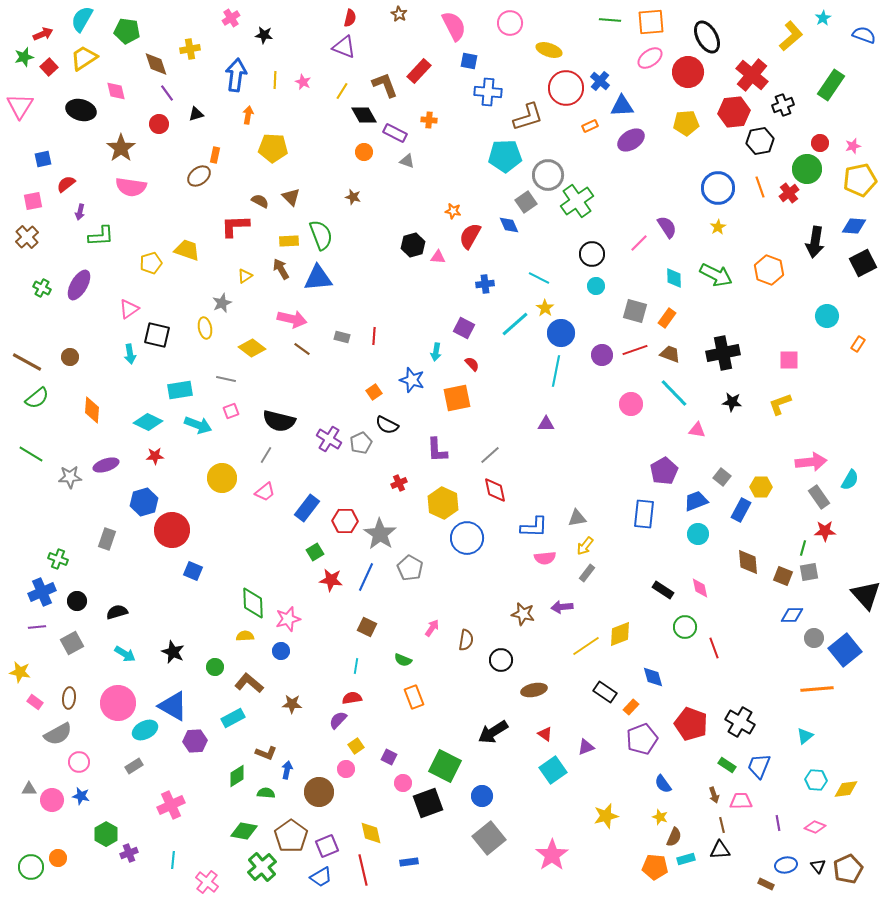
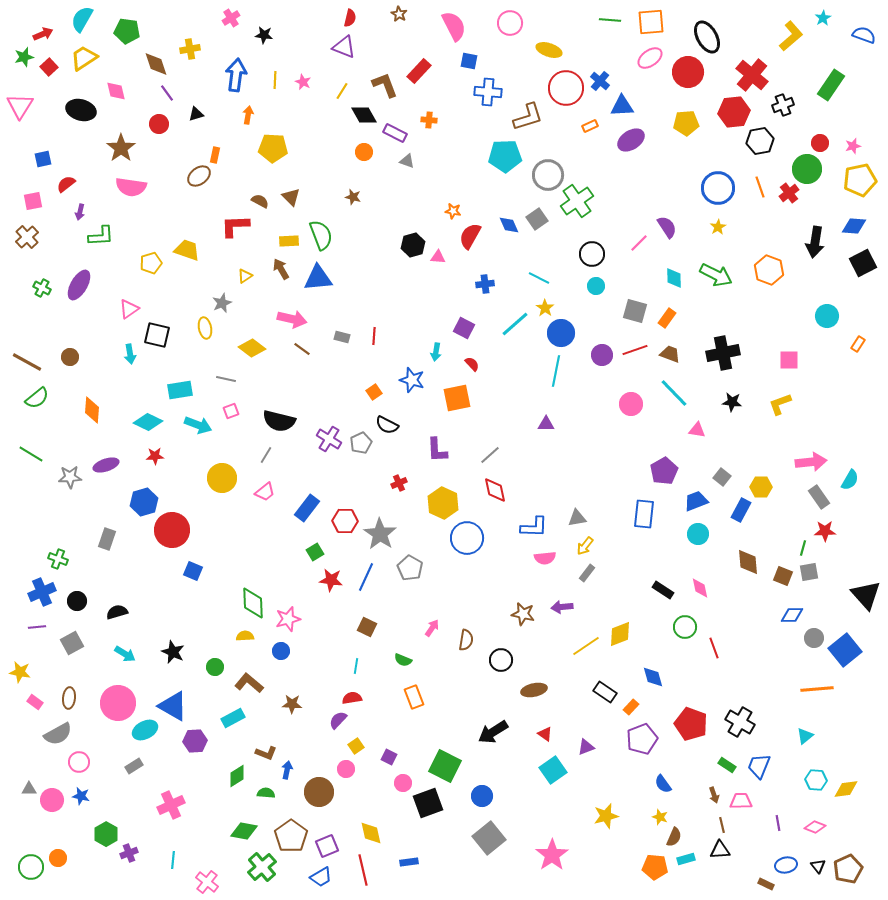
gray square at (526, 202): moved 11 px right, 17 px down
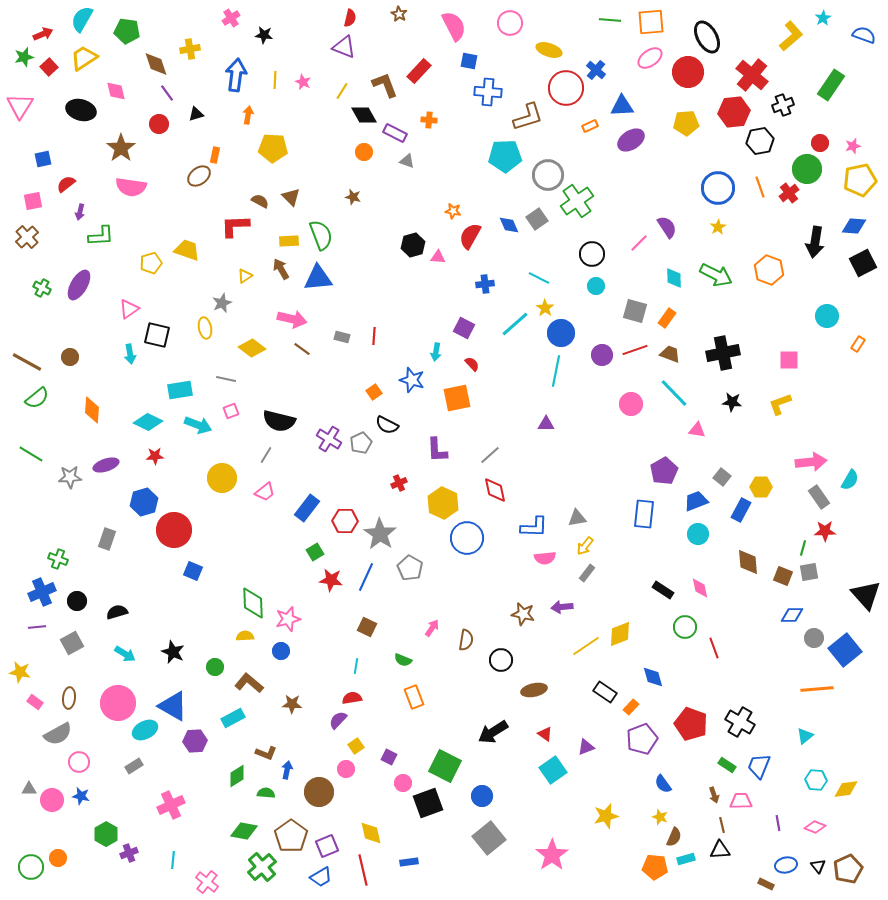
blue cross at (600, 81): moved 4 px left, 11 px up
red circle at (172, 530): moved 2 px right
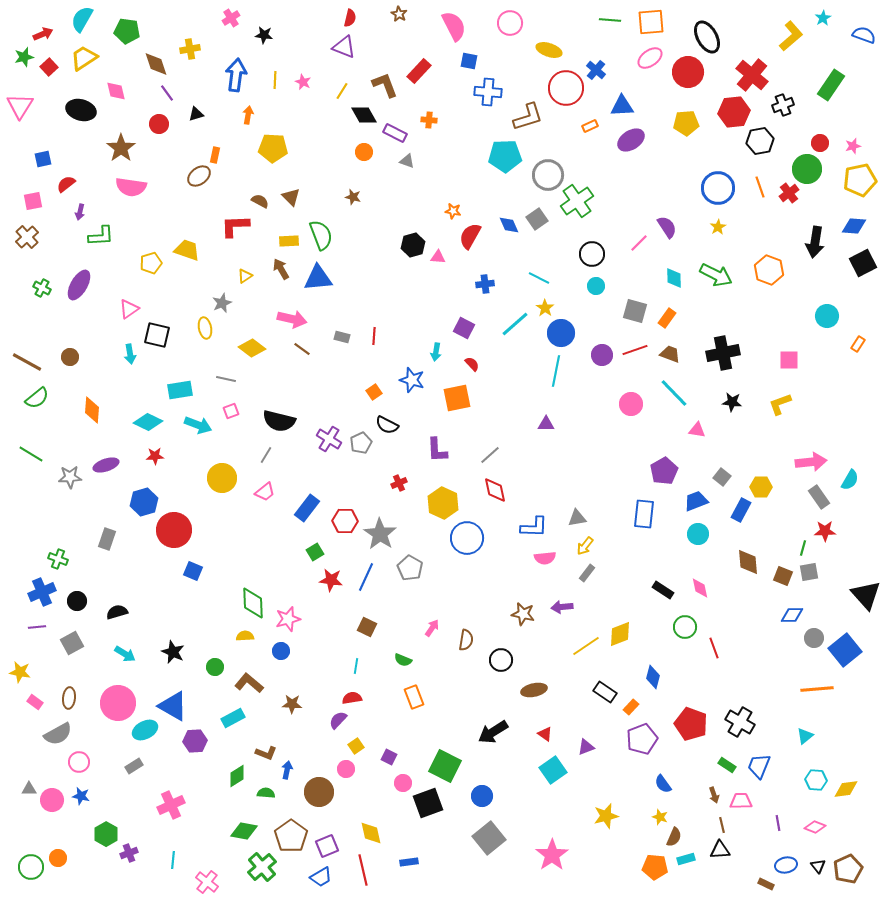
blue diamond at (653, 677): rotated 30 degrees clockwise
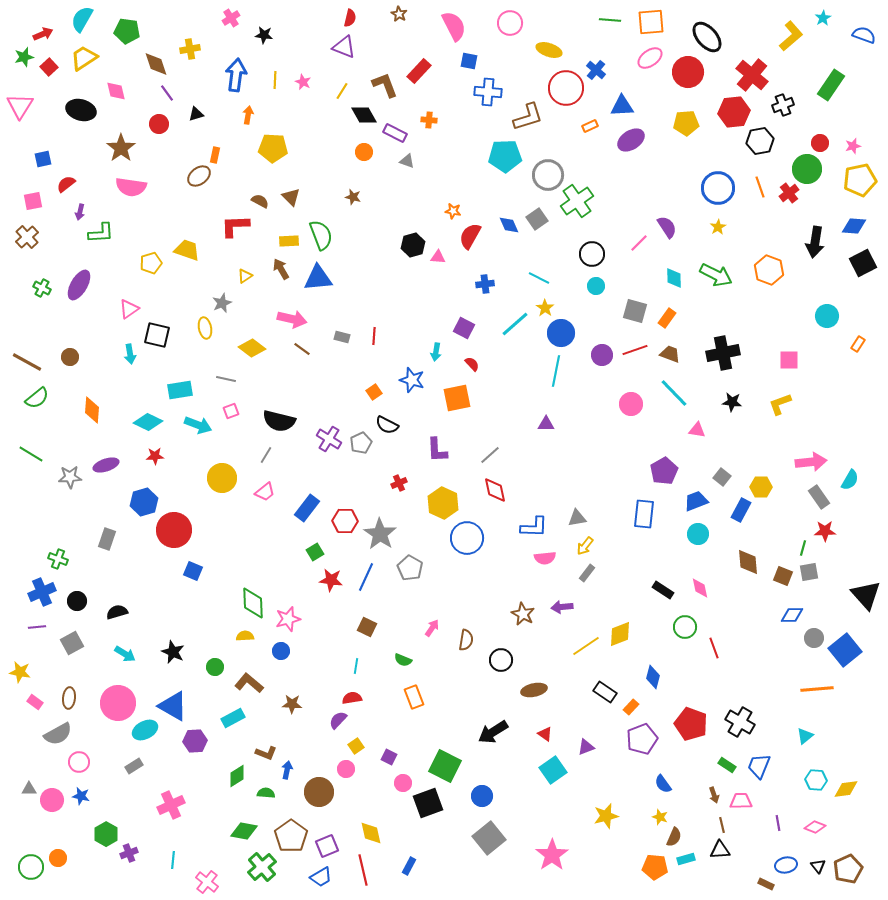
black ellipse at (707, 37): rotated 12 degrees counterclockwise
green L-shape at (101, 236): moved 3 px up
brown star at (523, 614): rotated 15 degrees clockwise
blue rectangle at (409, 862): moved 4 px down; rotated 54 degrees counterclockwise
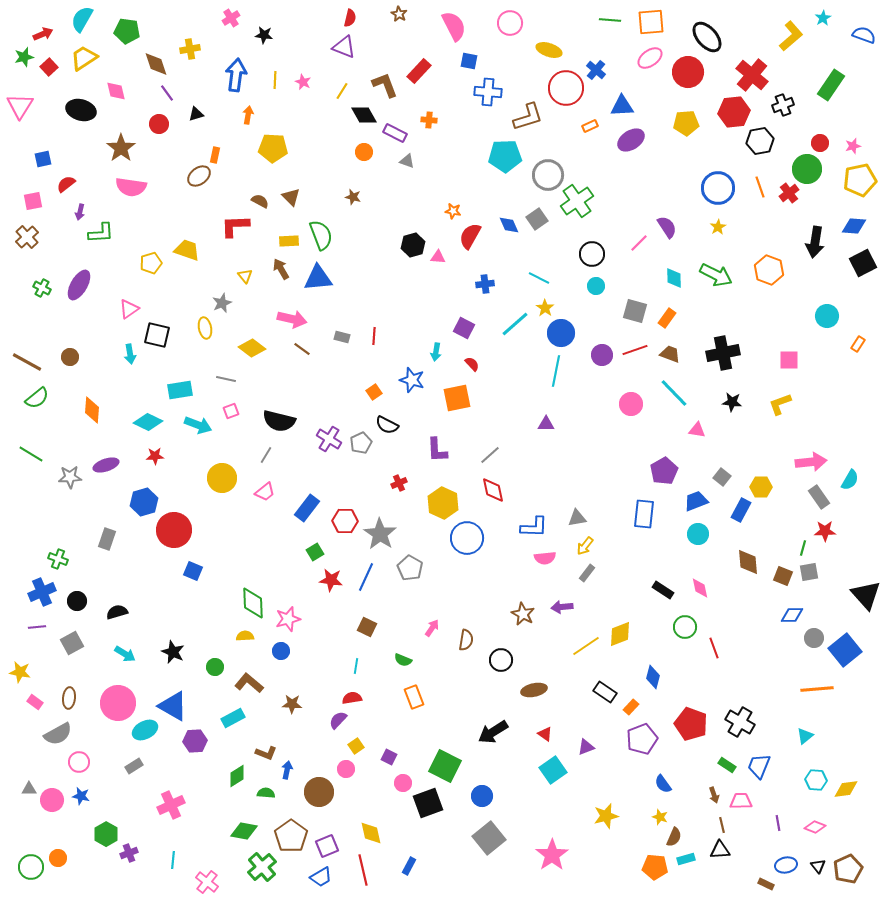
yellow triangle at (245, 276): rotated 35 degrees counterclockwise
red diamond at (495, 490): moved 2 px left
